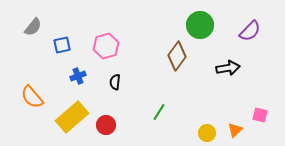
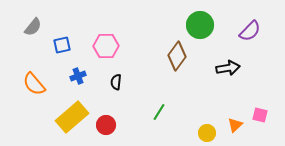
pink hexagon: rotated 15 degrees clockwise
black semicircle: moved 1 px right
orange semicircle: moved 2 px right, 13 px up
orange triangle: moved 5 px up
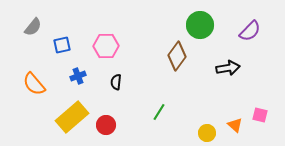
orange triangle: rotated 35 degrees counterclockwise
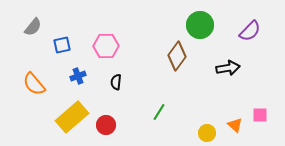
pink square: rotated 14 degrees counterclockwise
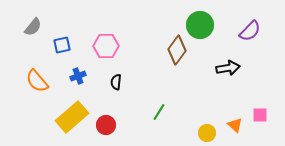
brown diamond: moved 6 px up
orange semicircle: moved 3 px right, 3 px up
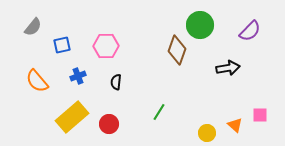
brown diamond: rotated 16 degrees counterclockwise
red circle: moved 3 px right, 1 px up
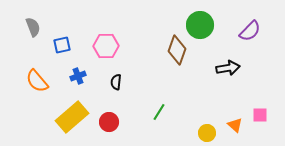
gray semicircle: rotated 60 degrees counterclockwise
red circle: moved 2 px up
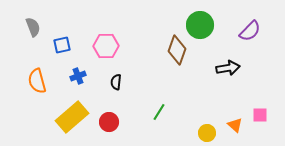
orange semicircle: rotated 25 degrees clockwise
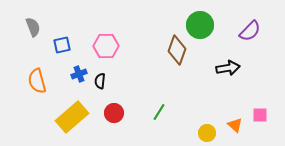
blue cross: moved 1 px right, 2 px up
black semicircle: moved 16 px left, 1 px up
red circle: moved 5 px right, 9 px up
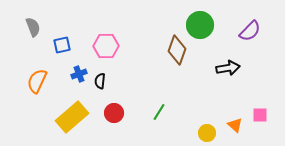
orange semicircle: rotated 40 degrees clockwise
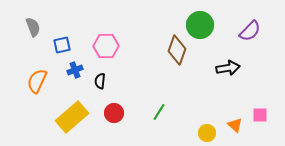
blue cross: moved 4 px left, 4 px up
